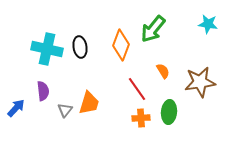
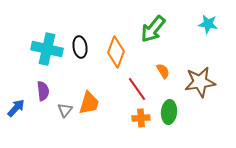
orange diamond: moved 5 px left, 7 px down
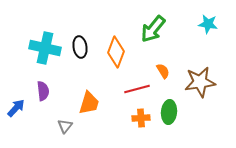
cyan cross: moved 2 px left, 1 px up
red line: rotated 70 degrees counterclockwise
gray triangle: moved 16 px down
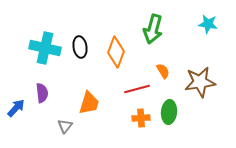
green arrow: rotated 24 degrees counterclockwise
purple semicircle: moved 1 px left, 2 px down
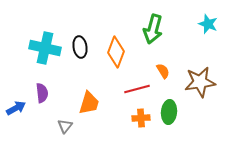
cyan star: rotated 12 degrees clockwise
blue arrow: rotated 18 degrees clockwise
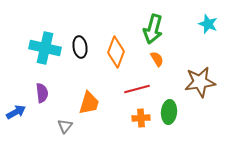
orange semicircle: moved 6 px left, 12 px up
blue arrow: moved 4 px down
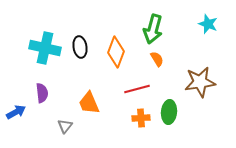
orange trapezoid: rotated 140 degrees clockwise
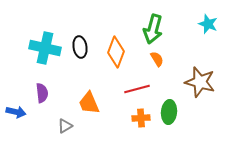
brown star: rotated 24 degrees clockwise
blue arrow: rotated 42 degrees clockwise
gray triangle: rotated 21 degrees clockwise
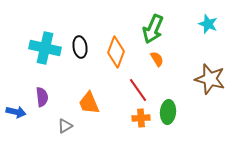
green arrow: rotated 8 degrees clockwise
brown star: moved 10 px right, 3 px up
red line: moved 1 px right, 1 px down; rotated 70 degrees clockwise
purple semicircle: moved 4 px down
green ellipse: moved 1 px left
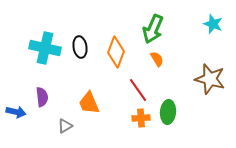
cyan star: moved 5 px right
